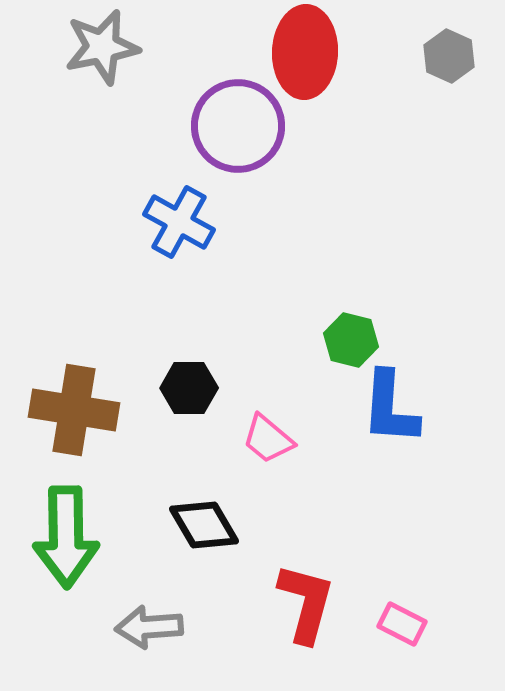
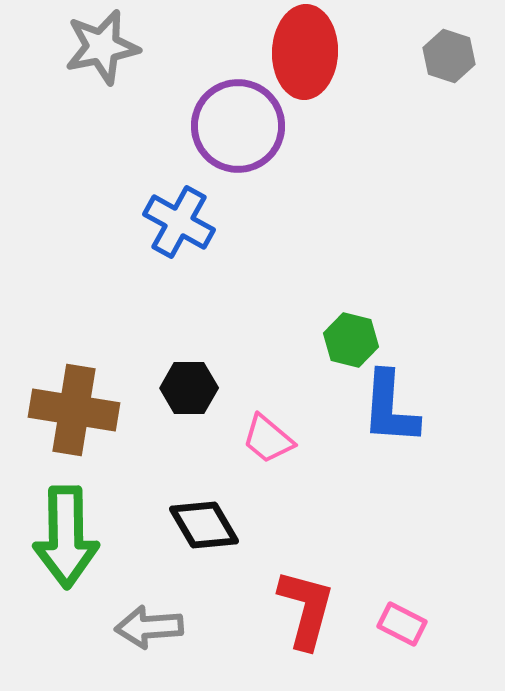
gray hexagon: rotated 6 degrees counterclockwise
red L-shape: moved 6 px down
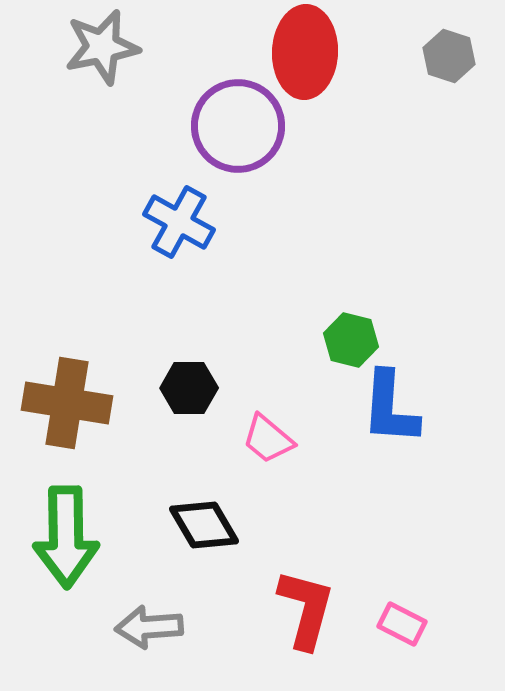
brown cross: moved 7 px left, 7 px up
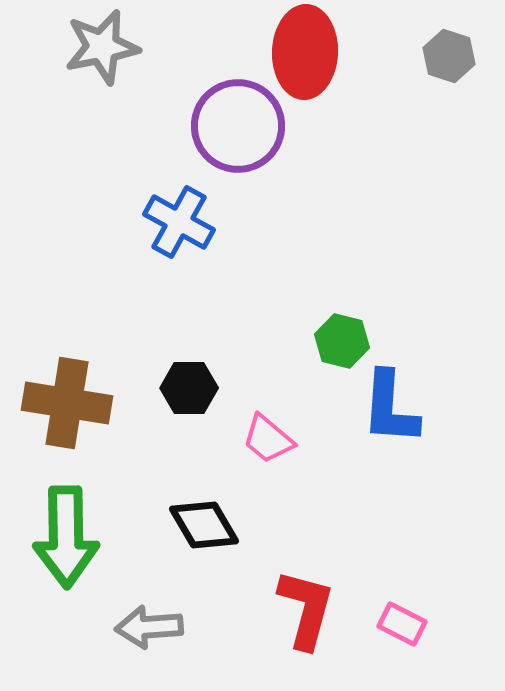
green hexagon: moved 9 px left, 1 px down
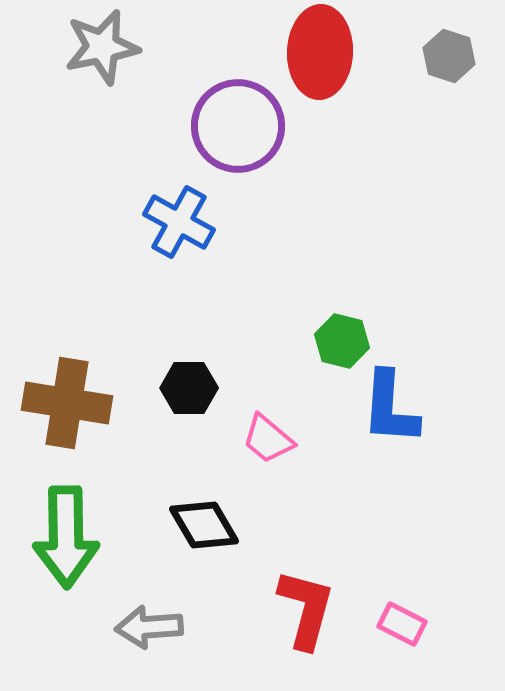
red ellipse: moved 15 px right
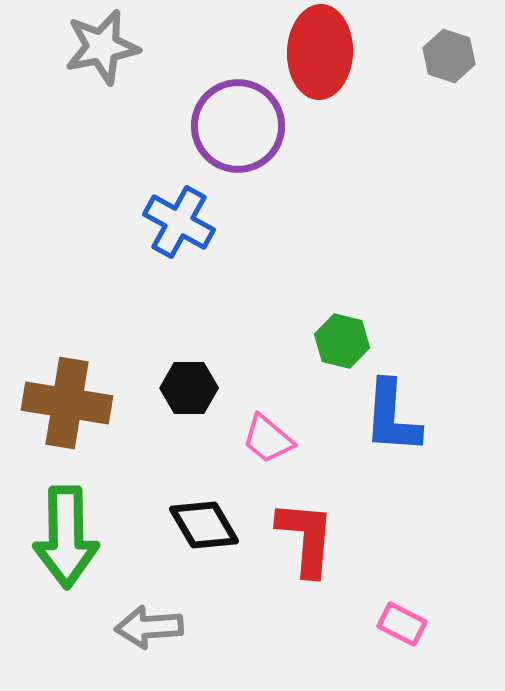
blue L-shape: moved 2 px right, 9 px down
red L-shape: moved 71 px up; rotated 10 degrees counterclockwise
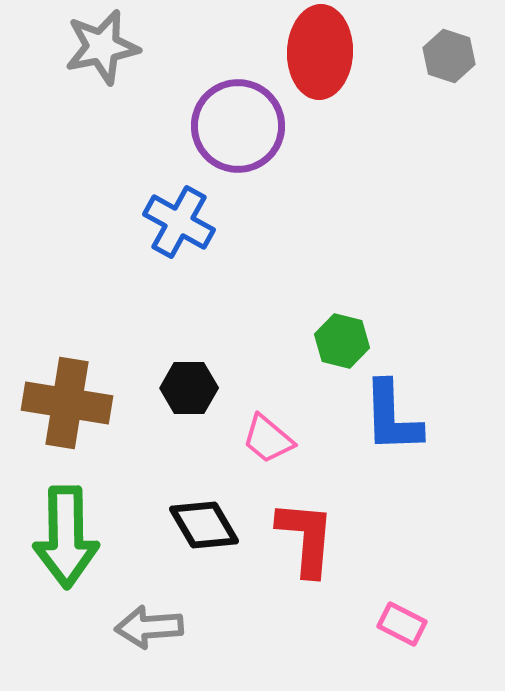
blue L-shape: rotated 6 degrees counterclockwise
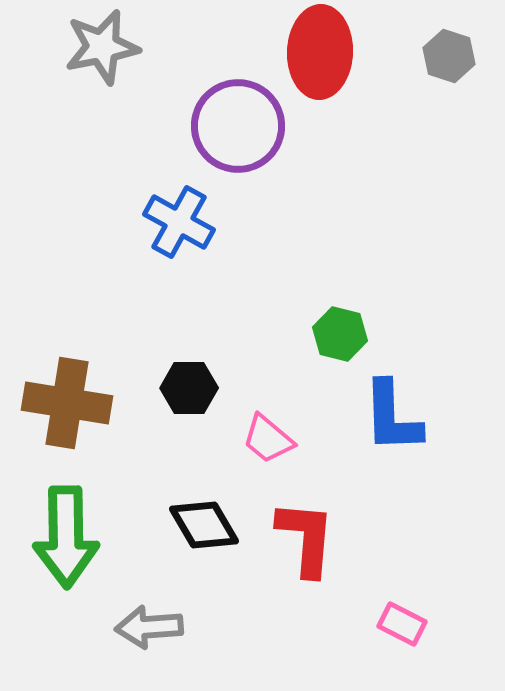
green hexagon: moved 2 px left, 7 px up
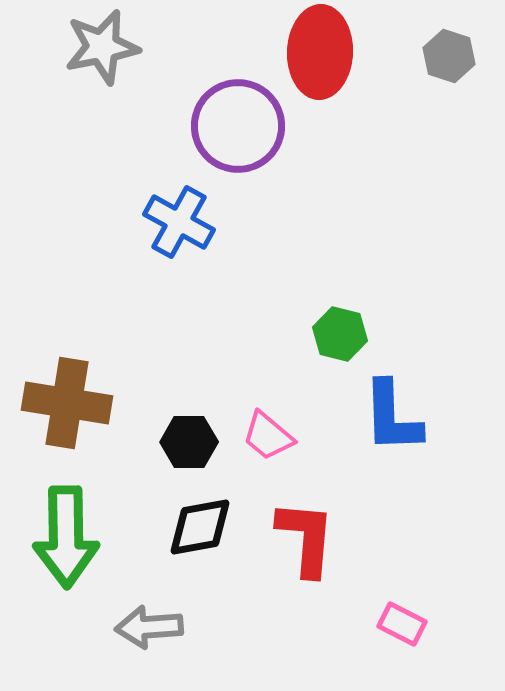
black hexagon: moved 54 px down
pink trapezoid: moved 3 px up
black diamond: moved 4 px left, 2 px down; rotated 70 degrees counterclockwise
